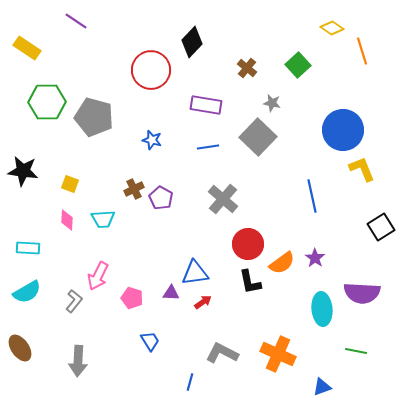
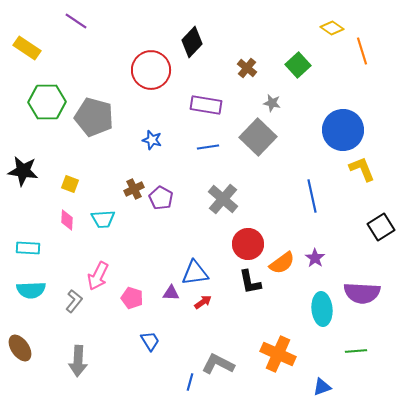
cyan semicircle at (27, 292): moved 4 px right, 2 px up; rotated 28 degrees clockwise
green line at (356, 351): rotated 15 degrees counterclockwise
gray L-shape at (222, 353): moved 4 px left, 11 px down
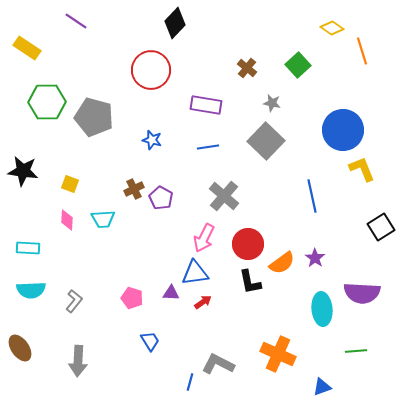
black diamond at (192, 42): moved 17 px left, 19 px up
gray square at (258, 137): moved 8 px right, 4 px down
gray cross at (223, 199): moved 1 px right, 3 px up
pink arrow at (98, 276): moved 106 px right, 38 px up
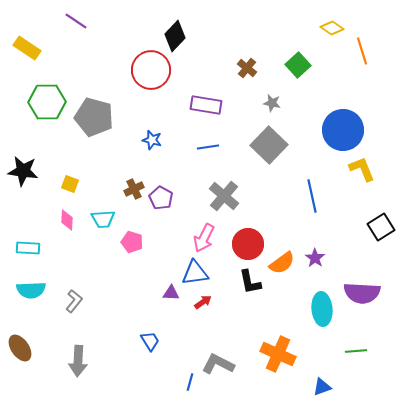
black diamond at (175, 23): moved 13 px down
gray square at (266, 141): moved 3 px right, 4 px down
pink pentagon at (132, 298): moved 56 px up
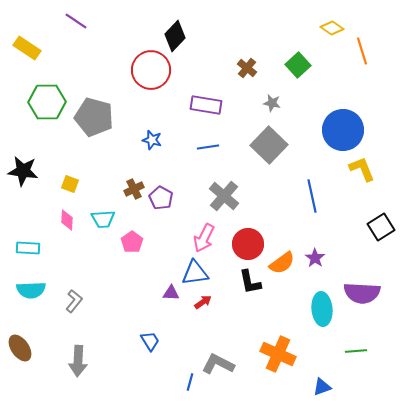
pink pentagon at (132, 242): rotated 20 degrees clockwise
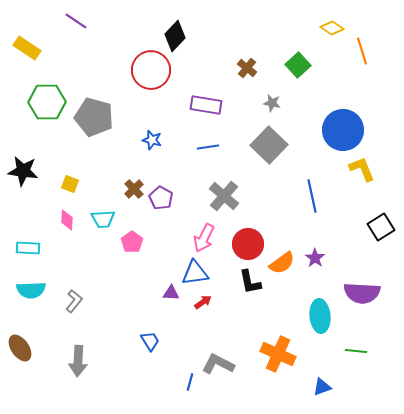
brown cross at (134, 189): rotated 18 degrees counterclockwise
cyan ellipse at (322, 309): moved 2 px left, 7 px down
green line at (356, 351): rotated 10 degrees clockwise
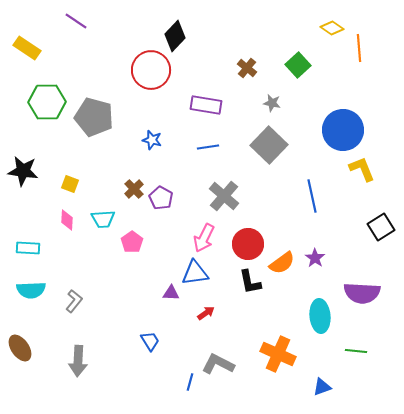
orange line at (362, 51): moved 3 px left, 3 px up; rotated 12 degrees clockwise
red arrow at (203, 302): moved 3 px right, 11 px down
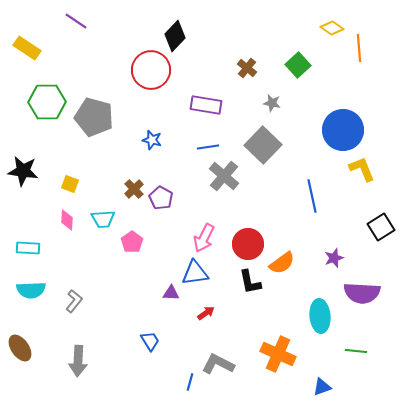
gray square at (269, 145): moved 6 px left
gray cross at (224, 196): moved 20 px up
purple star at (315, 258): moved 19 px right; rotated 18 degrees clockwise
